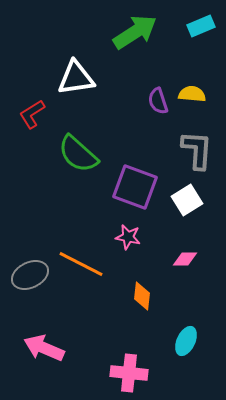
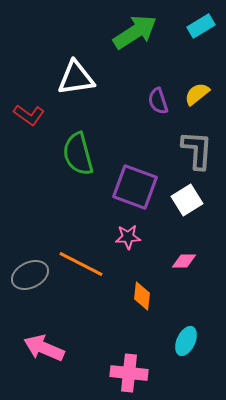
cyan rectangle: rotated 8 degrees counterclockwise
yellow semicircle: moved 5 px right; rotated 44 degrees counterclockwise
red L-shape: moved 3 px left, 1 px down; rotated 112 degrees counterclockwise
green semicircle: rotated 33 degrees clockwise
pink star: rotated 15 degrees counterclockwise
pink diamond: moved 1 px left, 2 px down
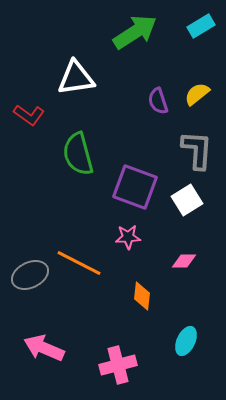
orange line: moved 2 px left, 1 px up
pink cross: moved 11 px left, 8 px up; rotated 21 degrees counterclockwise
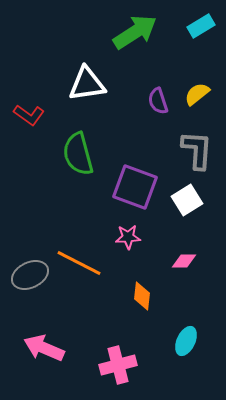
white triangle: moved 11 px right, 6 px down
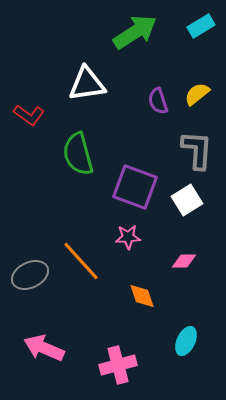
orange line: moved 2 px right, 2 px up; rotated 21 degrees clockwise
orange diamond: rotated 24 degrees counterclockwise
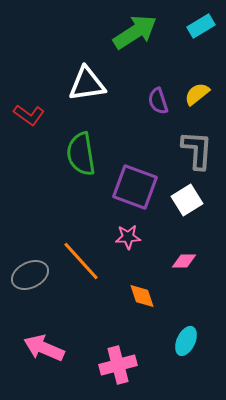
green semicircle: moved 3 px right; rotated 6 degrees clockwise
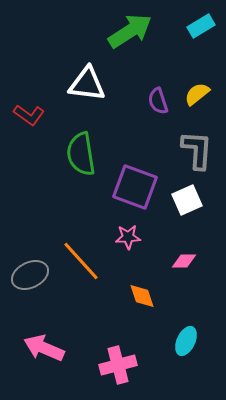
green arrow: moved 5 px left, 1 px up
white triangle: rotated 15 degrees clockwise
white square: rotated 8 degrees clockwise
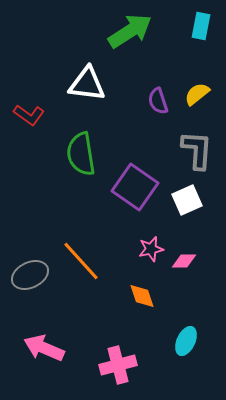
cyan rectangle: rotated 48 degrees counterclockwise
purple square: rotated 15 degrees clockwise
pink star: moved 23 px right, 12 px down; rotated 10 degrees counterclockwise
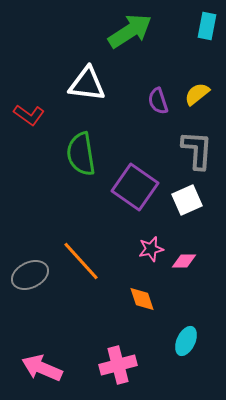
cyan rectangle: moved 6 px right
orange diamond: moved 3 px down
pink arrow: moved 2 px left, 20 px down
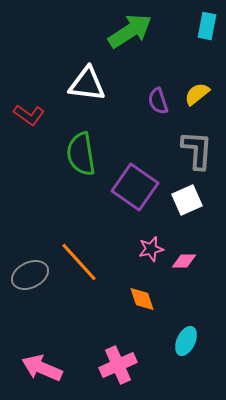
orange line: moved 2 px left, 1 px down
pink cross: rotated 9 degrees counterclockwise
